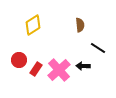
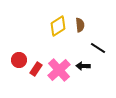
yellow diamond: moved 25 px right, 1 px down
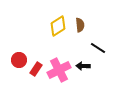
pink cross: rotated 15 degrees clockwise
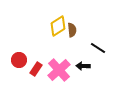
brown semicircle: moved 8 px left, 5 px down
pink cross: rotated 15 degrees counterclockwise
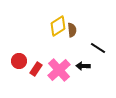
red circle: moved 1 px down
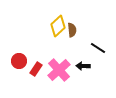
yellow diamond: rotated 10 degrees counterclockwise
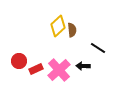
red rectangle: rotated 32 degrees clockwise
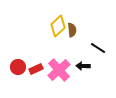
red circle: moved 1 px left, 6 px down
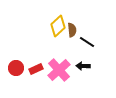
black line: moved 11 px left, 6 px up
red circle: moved 2 px left, 1 px down
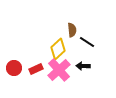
yellow diamond: moved 23 px down
red circle: moved 2 px left
